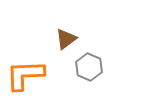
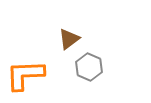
brown triangle: moved 3 px right
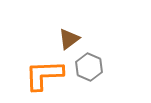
orange L-shape: moved 19 px right
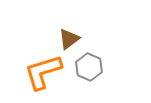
orange L-shape: moved 1 px left, 3 px up; rotated 15 degrees counterclockwise
